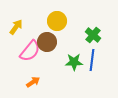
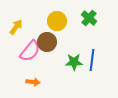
green cross: moved 4 px left, 17 px up
orange arrow: rotated 40 degrees clockwise
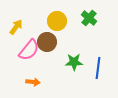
pink semicircle: moved 1 px left, 1 px up
blue line: moved 6 px right, 8 px down
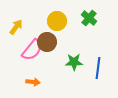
pink semicircle: moved 3 px right
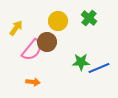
yellow circle: moved 1 px right
yellow arrow: moved 1 px down
green star: moved 7 px right
blue line: moved 1 px right; rotated 60 degrees clockwise
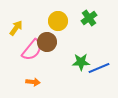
green cross: rotated 14 degrees clockwise
